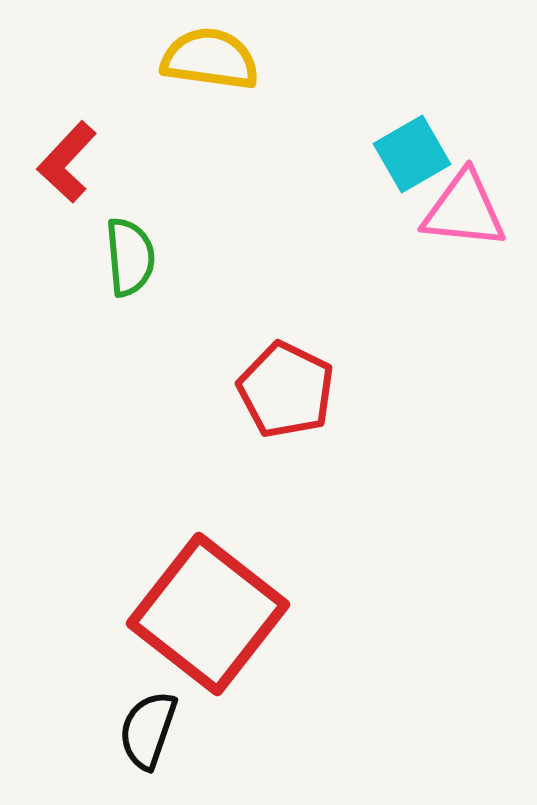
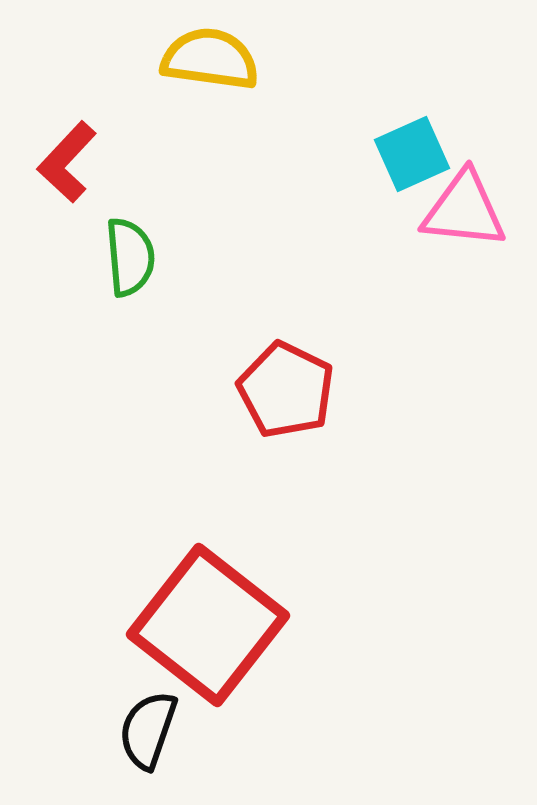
cyan square: rotated 6 degrees clockwise
red square: moved 11 px down
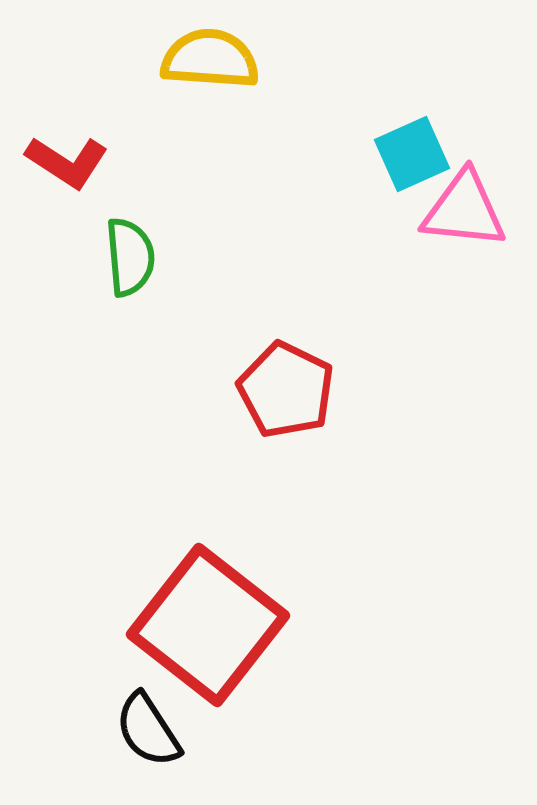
yellow semicircle: rotated 4 degrees counterclockwise
red L-shape: rotated 100 degrees counterclockwise
black semicircle: rotated 52 degrees counterclockwise
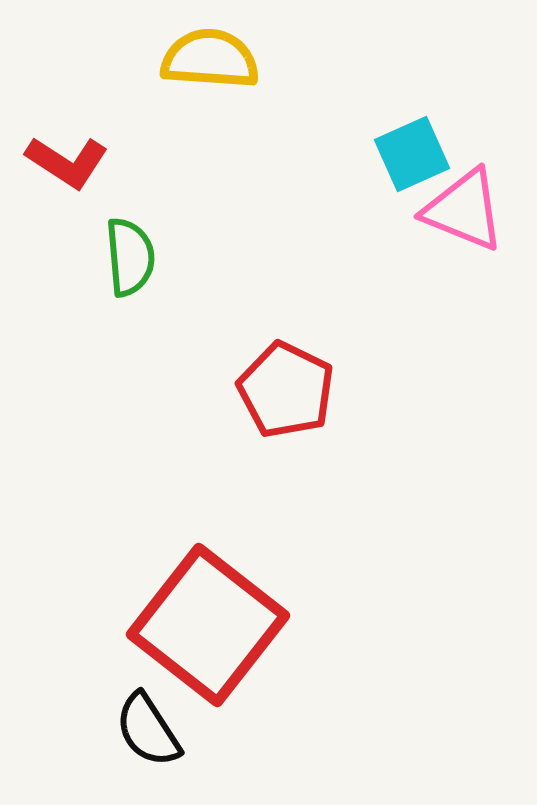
pink triangle: rotated 16 degrees clockwise
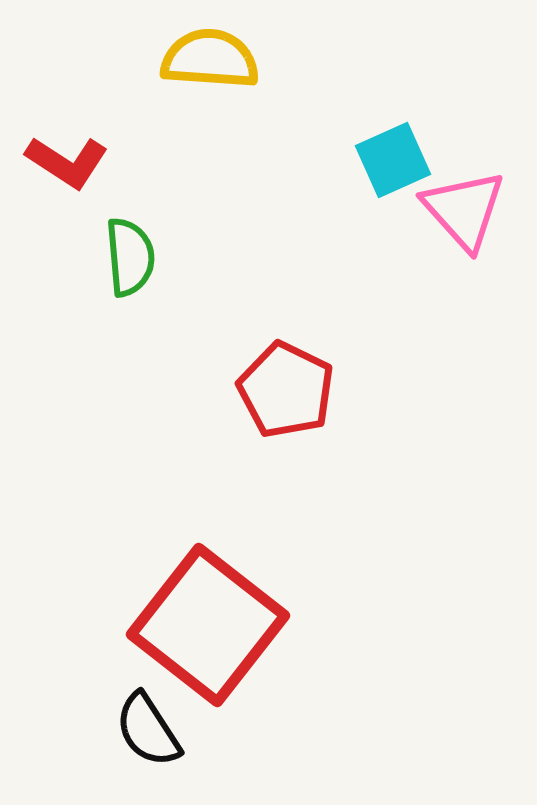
cyan square: moved 19 px left, 6 px down
pink triangle: rotated 26 degrees clockwise
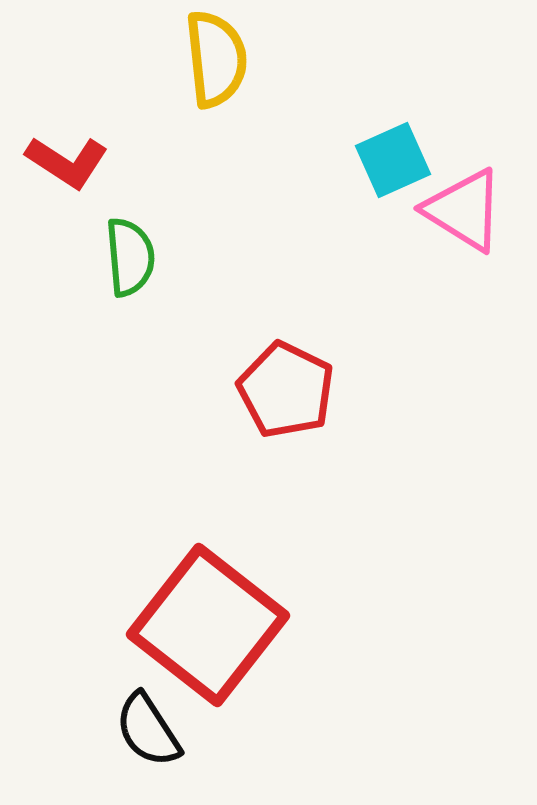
yellow semicircle: moved 6 px right; rotated 80 degrees clockwise
pink triangle: rotated 16 degrees counterclockwise
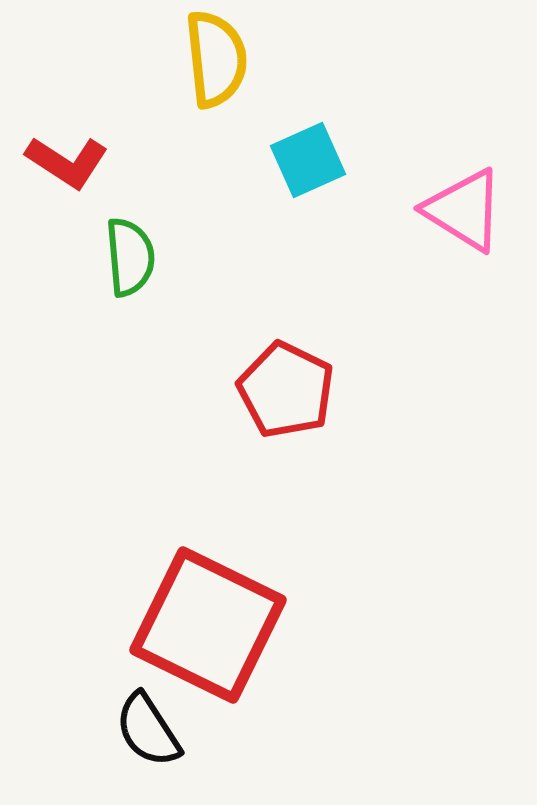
cyan square: moved 85 px left
red square: rotated 12 degrees counterclockwise
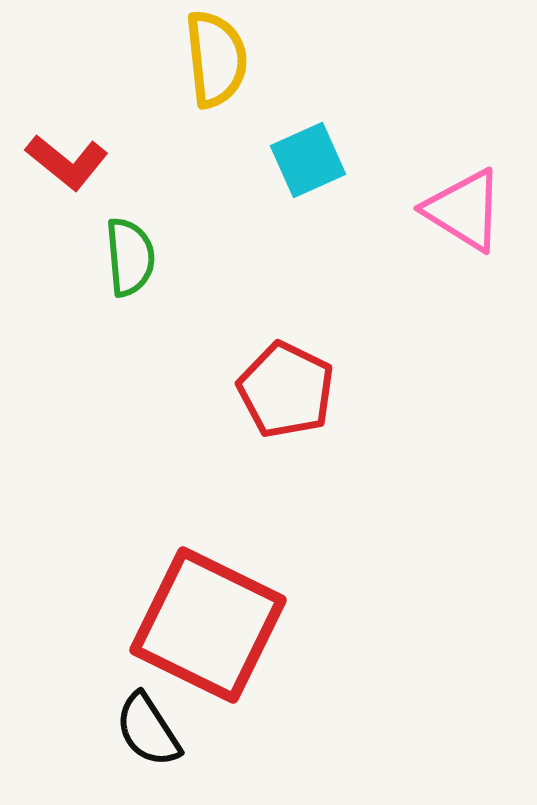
red L-shape: rotated 6 degrees clockwise
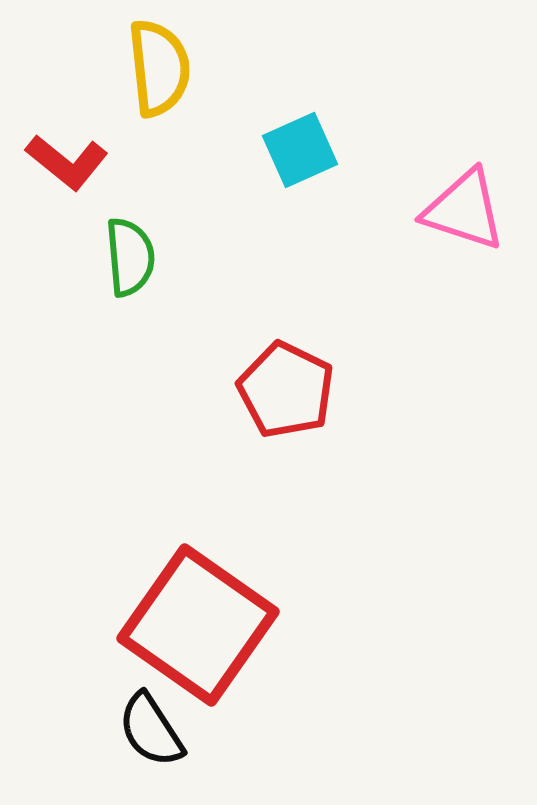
yellow semicircle: moved 57 px left, 9 px down
cyan square: moved 8 px left, 10 px up
pink triangle: rotated 14 degrees counterclockwise
red square: moved 10 px left; rotated 9 degrees clockwise
black semicircle: moved 3 px right
